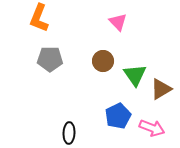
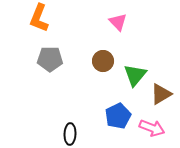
green triangle: rotated 15 degrees clockwise
brown triangle: moved 5 px down
black ellipse: moved 1 px right, 1 px down
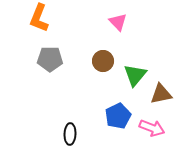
brown triangle: rotated 20 degrees clockwise
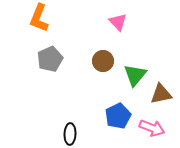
gray pentagon: rotated 25 degrees counterclockwise
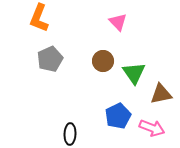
green triangle: moved 1 px left, 2 px up; rotated 15 degrees counterclockwise
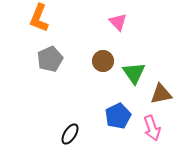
pink arrow: rotated 50 degrees clockwise
black ellipse: rotated 30 degrees clockwise
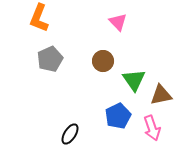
green triangle: moved 7 px down
brown triangle: moved 1 px down
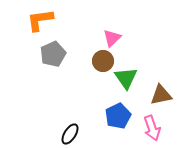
orange L-shape: moved 1 px right, 2 px down; rotated 60 degrees clockwise
pink triangle: moved 6 px left, 16 px down; rotated 30 degrees clockwise
gray pentagon: moved 3 px right, 5 px up
green triangle: moved 8 px left, 2 px up
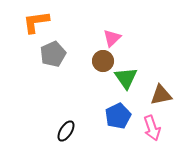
orange L-shape: moved 4 px left, 2 px down
black ellipse: moved 4 px left, 3 px up
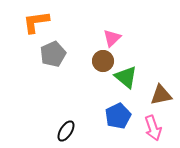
green triangle: moved 1 px up; rotated 15 degrees counterclockwise
pink arrow: moved 1 px right
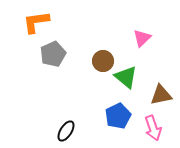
pink triangle: moved 30 px right
